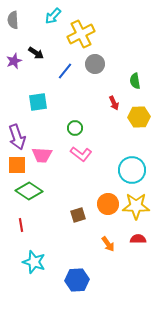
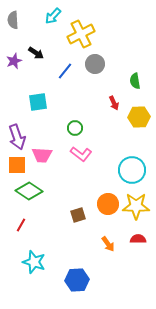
red line: rotated 40 degrees clockwise
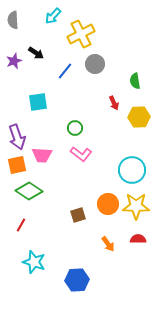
orange square: rotated 12 degrees counterclockwise
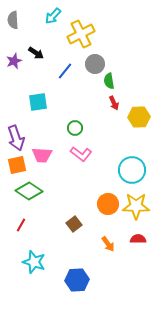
green semicircle: moved 26 px left
purple arrow: moved 1 px left, 1 px down
brown square: moved 4 px left, 9 px down; rotated 21 degrees counterclockwise
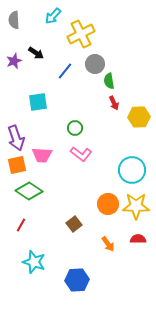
gray semicircle: moved 1 px right
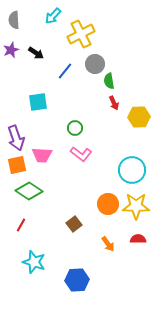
purple star: moved 3 px left, 11 px up
